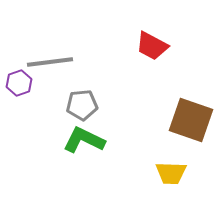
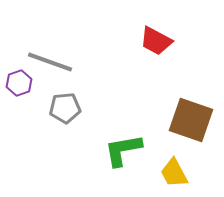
red trapezoid: moved 4 px right, 5 px up
gray line: rotated 27 degrees clockwise
gray pentagon: moved 17 px left, 3 px down
green L-shape: moved 39 px right, 10 px down; rotated 36 degrees counterclockwise
yellow trapezoid: moved 3 px right; rotated 60 degrees clockwise
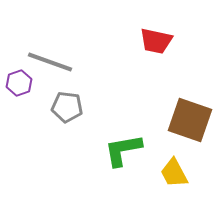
red trapezoid: rotated 16 degrees counterclockwise
gray pentagon: moved 2 px right, 1 px up; rotated 12 degrees clockwise
brown square: moved 1 px left
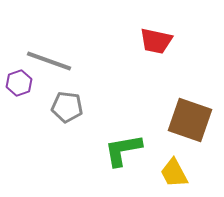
gray line: moved 1 px left, 1 px up
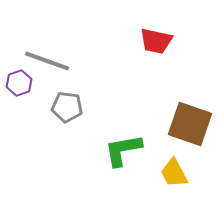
gray line: moved 2 px left
brown square: moved 4 px down
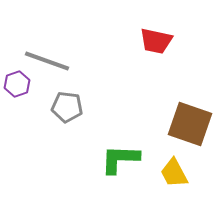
purple hexagon: moved 2 px left, 1 px down
green L-shape: moved 3 px left, 9 px down; rotated 12 degrees clockwise
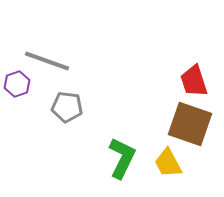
red trapezoid: moved 38 px right, 40 px down; rotated 60 degrees clockwise
green L-shape: moved 2 px right, 1 px up; rotated 114 degrees clockwise
yellow trapezoid: moved 6 px left, 10 px up
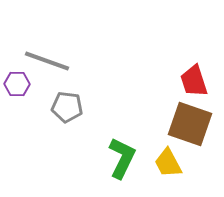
purple hexagon: rotated 20 degrees clockwise
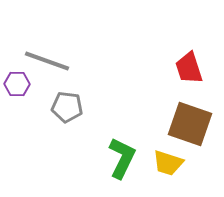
red trapezoid: moved 5 px left, 13 px up
yellow trapezoid: rotated 44 degrees counterclockwise
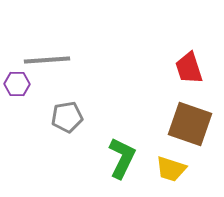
gray line: moved 1 px up; rotated 24 degrees counterclockwise
gray pentagon: moved 10 px down; rotated 16 degrees counterclockwise
yellow trapezoid: moved 3 px right, 6 px down
